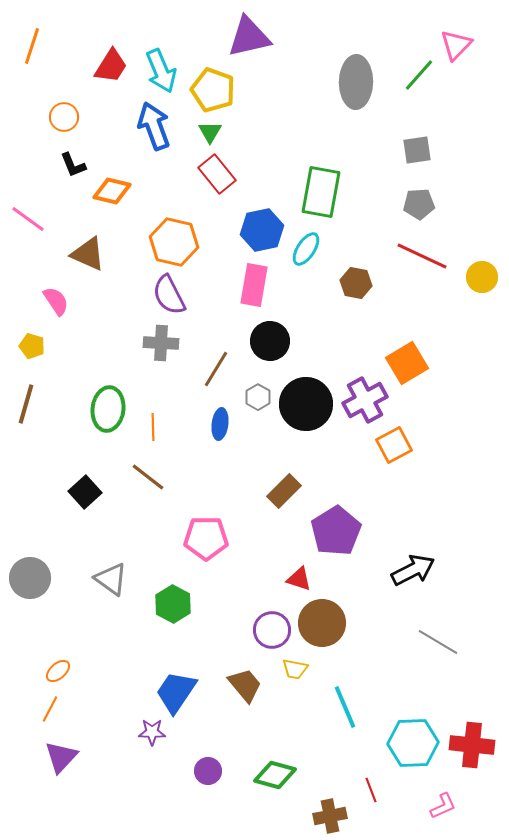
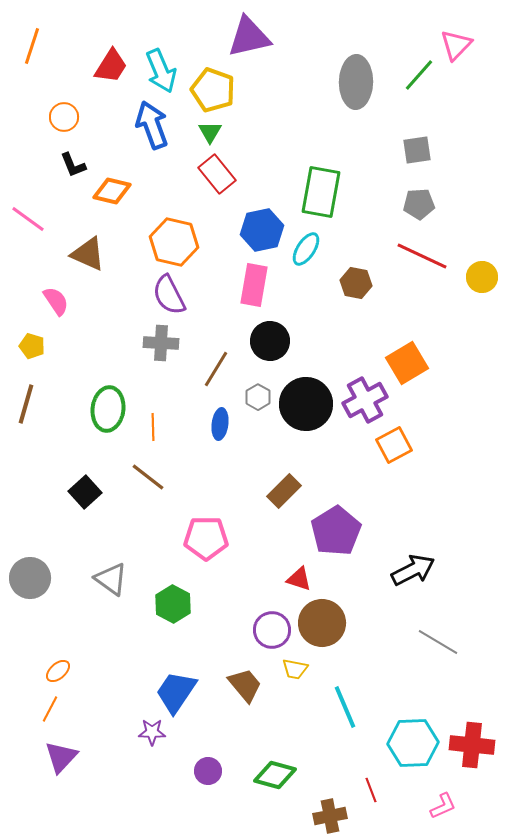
blue arrow at (154, 126): moved 2 px left, 1 px up
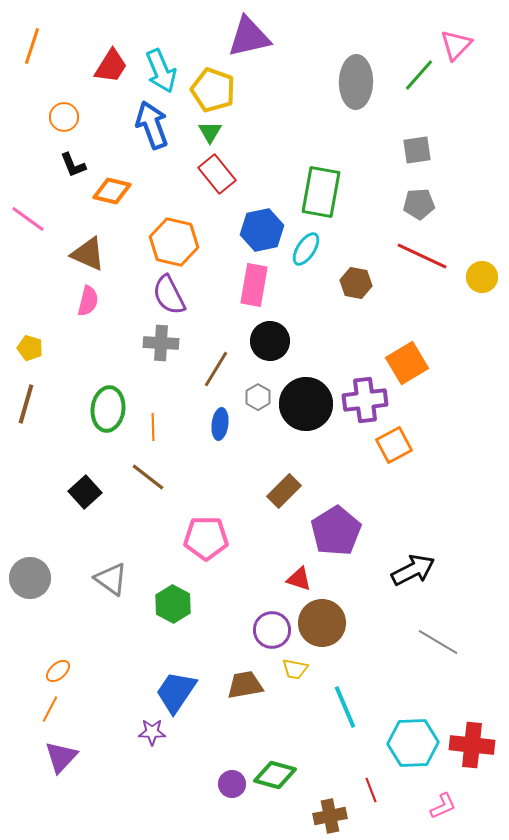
pink semicircle at (56, 301): moved 32 px right; rotated 48 degrees clockwise
yellow pentagon at (32, 346): moved 2 px left, 2 px down
purple cross at (365, 400): rotated 21 degrees clockwise
brown trapezoid at (245, 685): rotated 60 degrees counterclockwise
purple circle at (208, 771): moved 24 px right, 13 px down
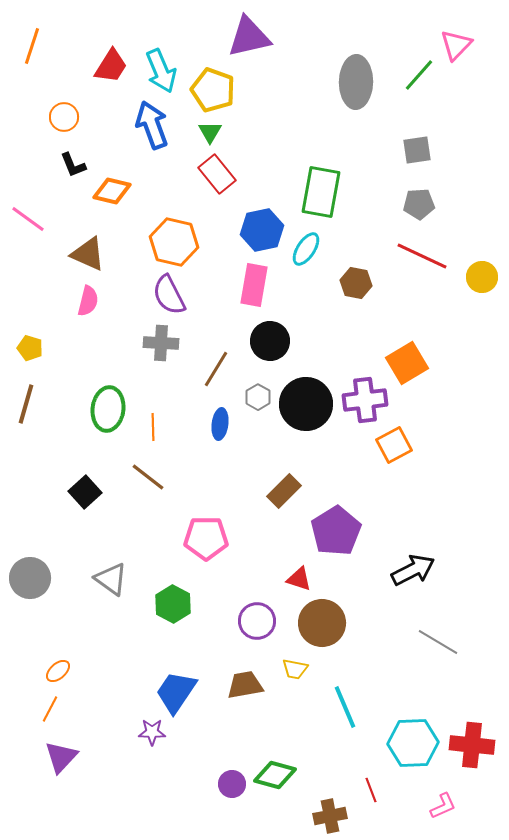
purple circle at (272, 630): moved 15 px left, 9 px up
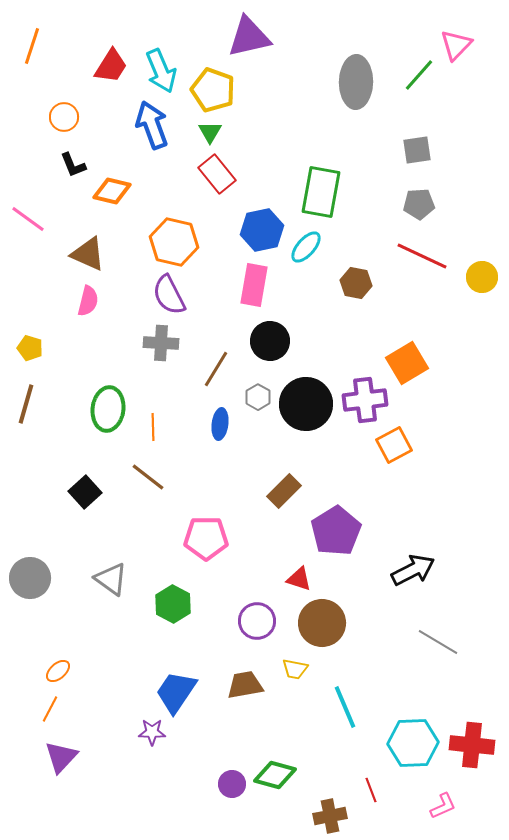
cyan ellipse at (306, 249): moved 2 px up; rotated 8 degrees clockwise
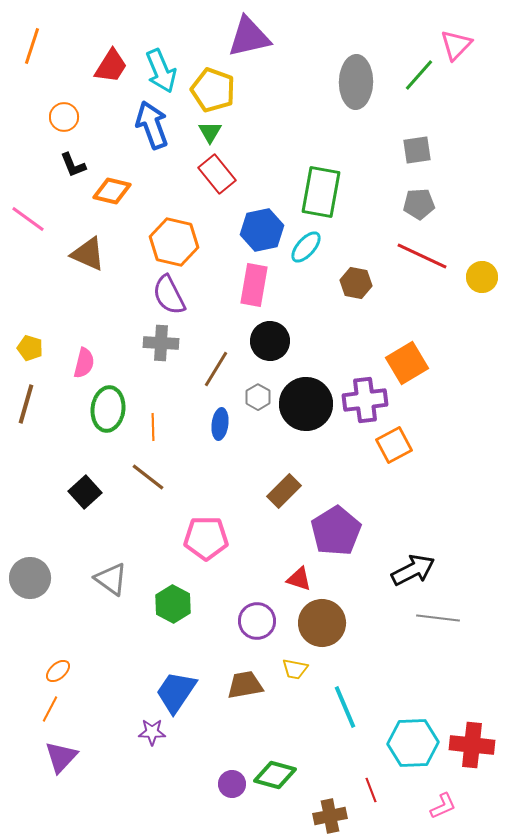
pink semicircle at (88, 301): moved 4 px left, 62 px down
gray line at (438, 642): moved 24 px up; rotated 24 degrees counterclockwise
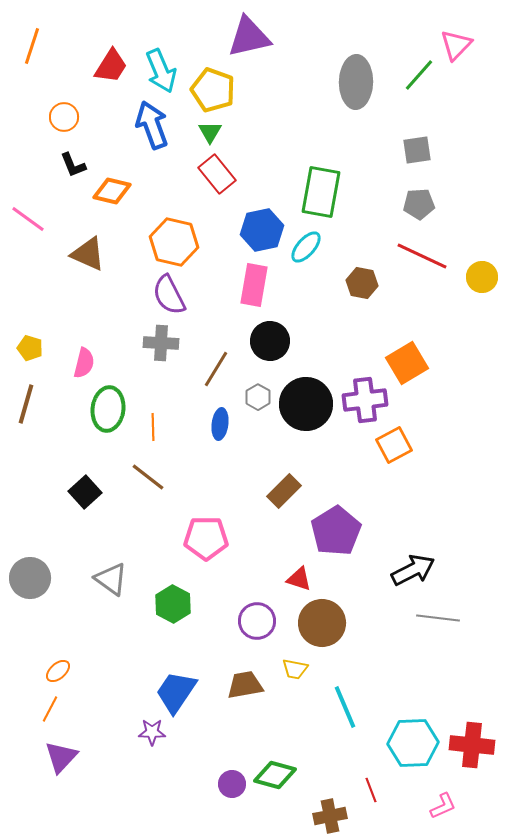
brown hexagon at (356, 283): moved 6 px right
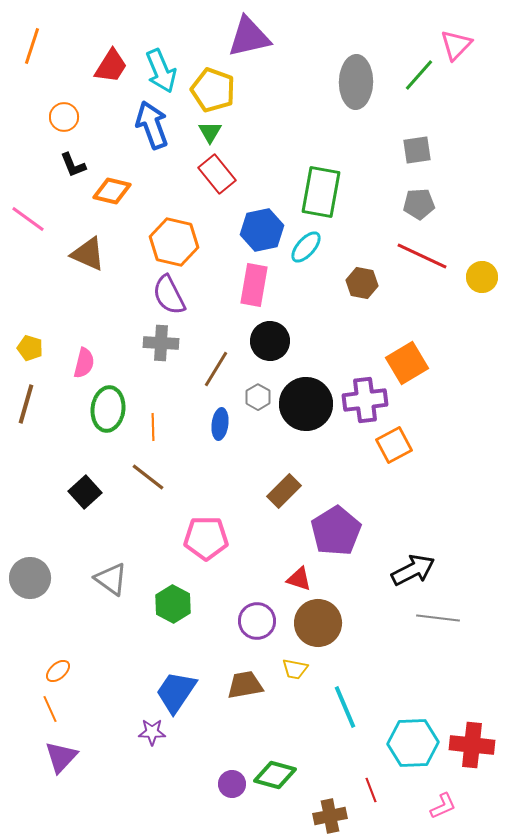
brown circle at (322, 623): moved 4 px left
orange line at (50, 709): rotated 52 degrees counterclockwise
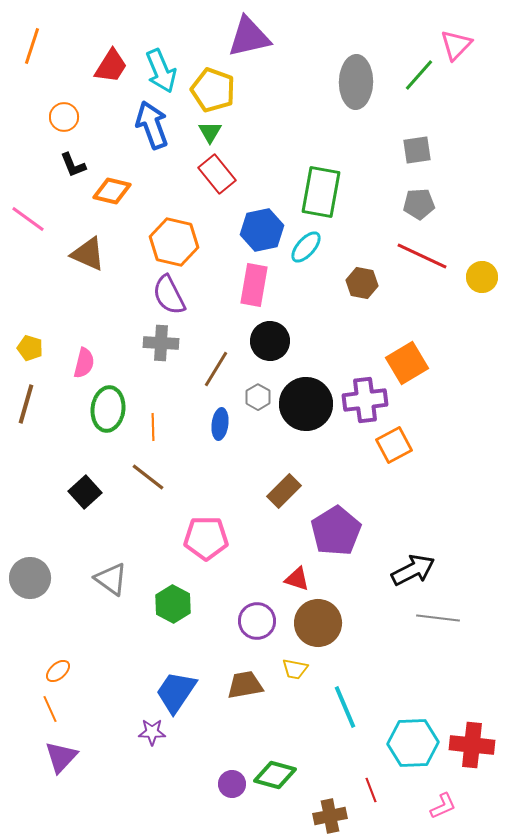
red triangle at (299, 579): moved 2 px left
